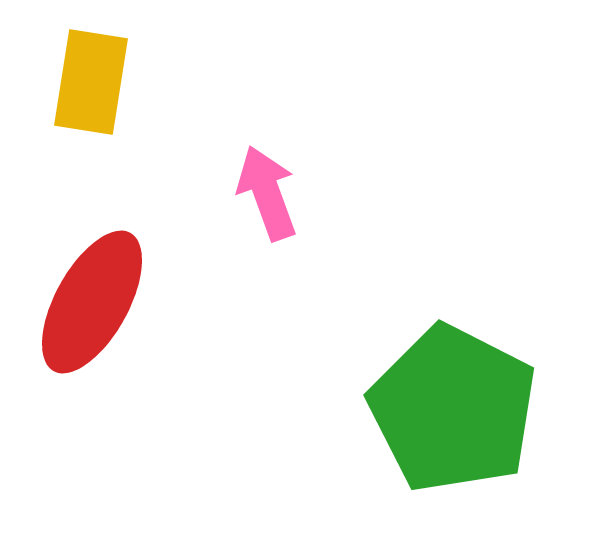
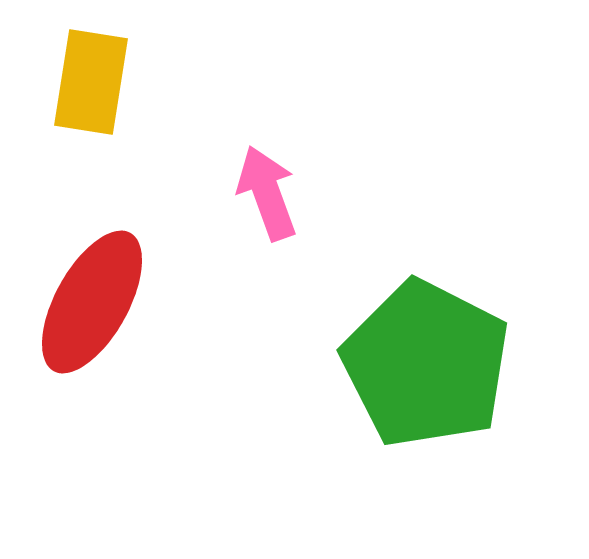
green pentagon: moved 27 px left, 45 px up
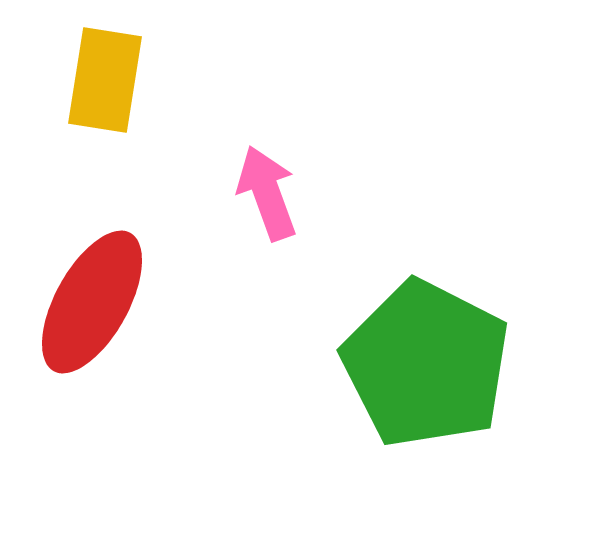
yellow rectangle: moved 14 px right, 2 px up
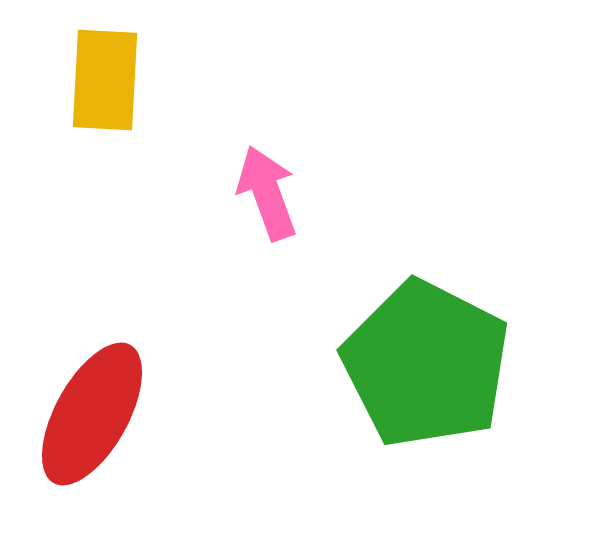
yellow rectangle: rotated 6 degrees counterclockwise
red ellipse: moved 112 px down
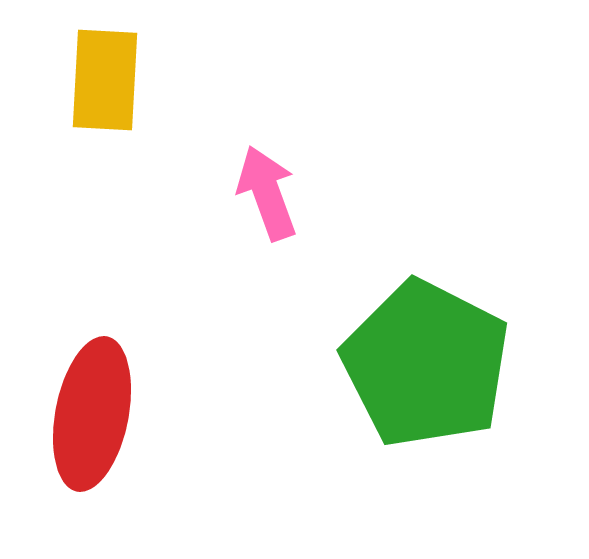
red ellipse: rotated 18 degrees counterclockwise
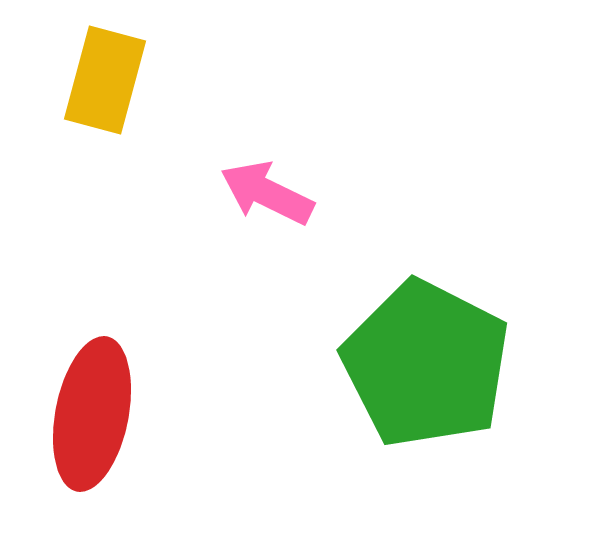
yellow rectangle: rotated 12 degrees clockwise
pink arrow: rotated 44 degrees counterclockwise
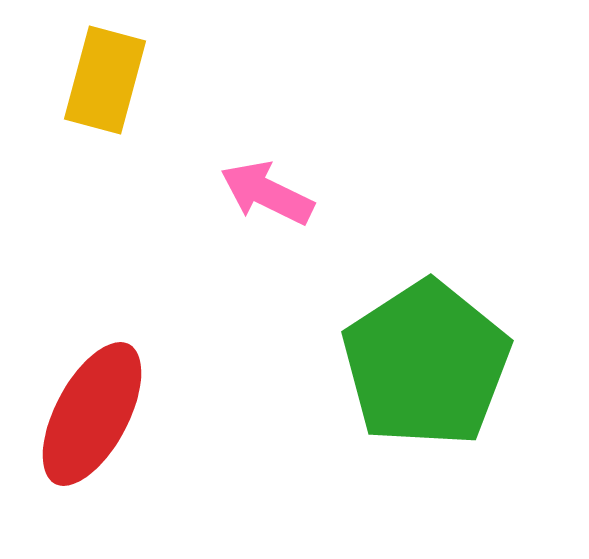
green pentagon: rotated 12 degrees clockwise
red ellipse: rotated 17 degrees clockwise
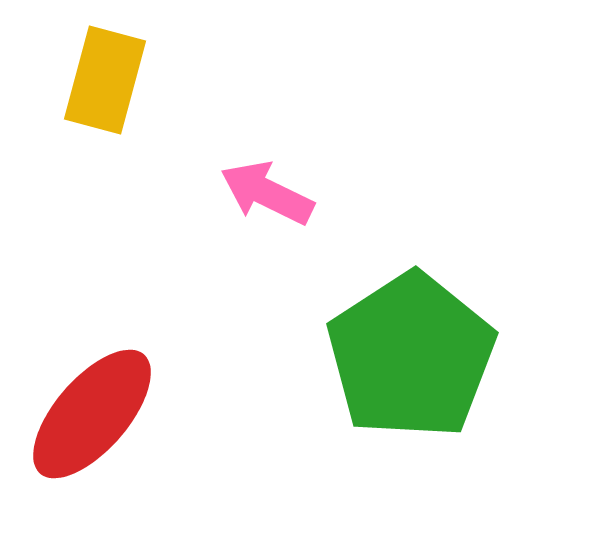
green pentagon: moved 15 px left, 8 px up
red ellipse: rotated 13 degrees clockwise
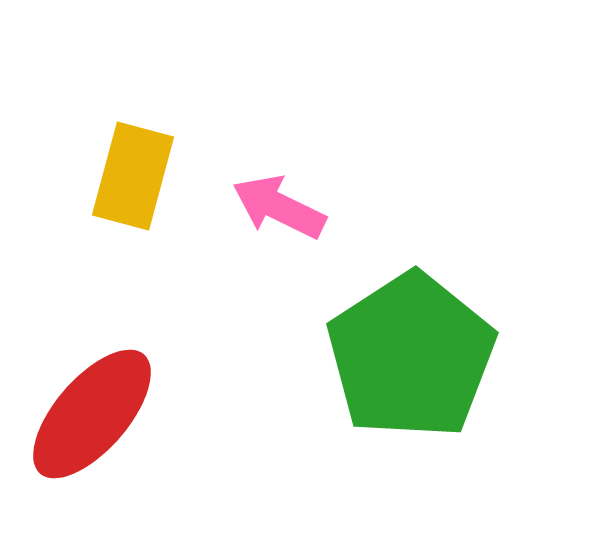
yellow rectangle: moved 28 px right, 96 px down
pink arrow: moved 12 px right, 14 px down
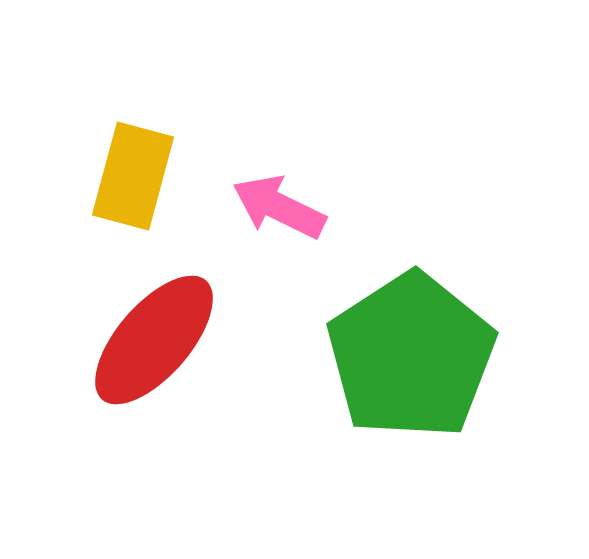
red ellipse: moved 62 px right, 74 px up
